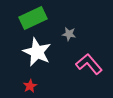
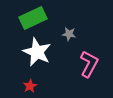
pink L-shape: rotated 68 degrees clockwise
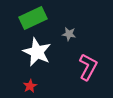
pink L-shape: moved 1 px left, 3 px down
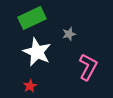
green rectangle: moved 1 px left
gray star: rotated 24 degrees counterclockwise
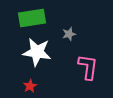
green rectangle: rotated 16 degrees clockwise
white star: rotated 16 degrees counterclockwise
pink L-shape: rotated 20 degrees counterclockwise
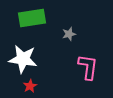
white star: moved 14 px left, 7 px down
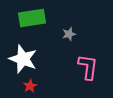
white star: rotated 12 degrees clockwise
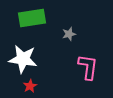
white star: rotated 12 degrees counterclockwise
